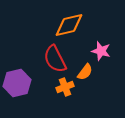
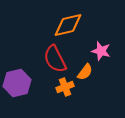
orange diamond: moved 1 px left
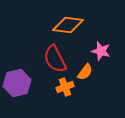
orange diamond: rotated 20 degrees clockwise
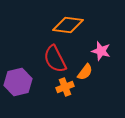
purple hexagon: moved 1 px right, 1 px up
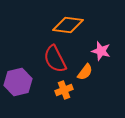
orange cross: moved 1 px left, 3 px down
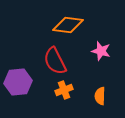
red semicircle: moved 2 px down
orange semicircle: moved 15 px right, 24 px down; rotated 144 degrees clockwise
purple hexagon: rotated 8 degrees clockwise
